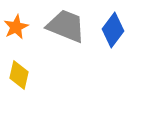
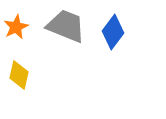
blue diamond: moved 2 px down
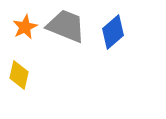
orange star: moved 9 px right
blue diamond: rotated 12 degrees clockwise
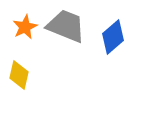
blue diamond: moved 5 px down
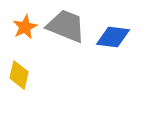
blue diamond: rotated 48 degrees clockwise
